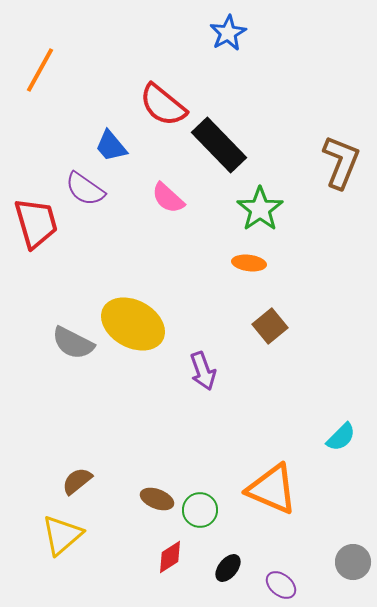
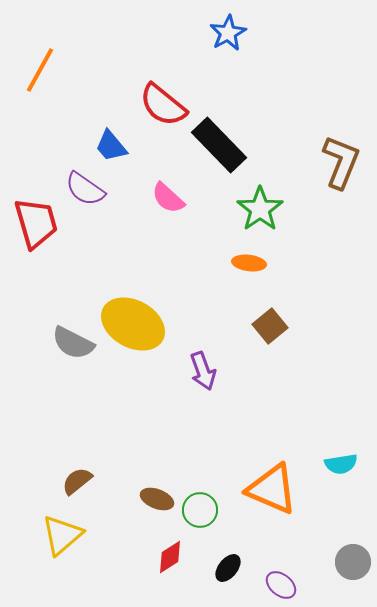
cyan semicircle: moved 27 px down; rotated 36 degrees clockwise
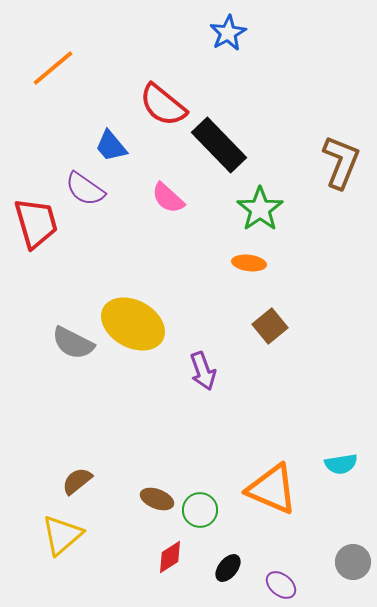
orange line: moved 13 px right, 2 px up; rotated 21 degrees clockwise
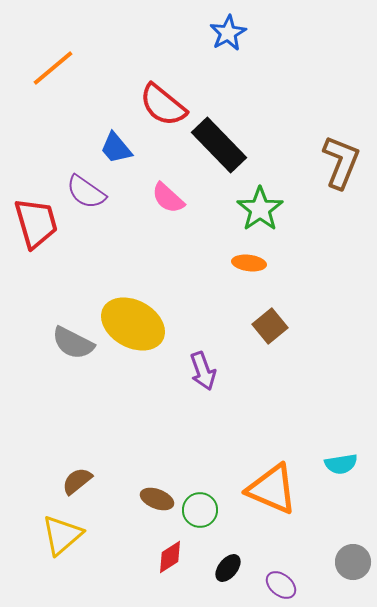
blue trapezoid: moved 5 px right, 2 px down
purple semicircle: moved 1 px right, 3 px down
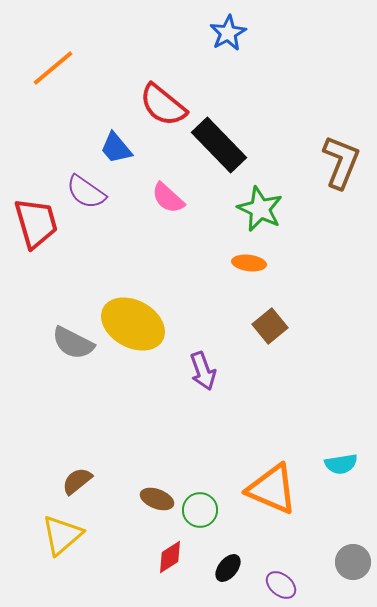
green star: rotated 12 degrees counterclockwise
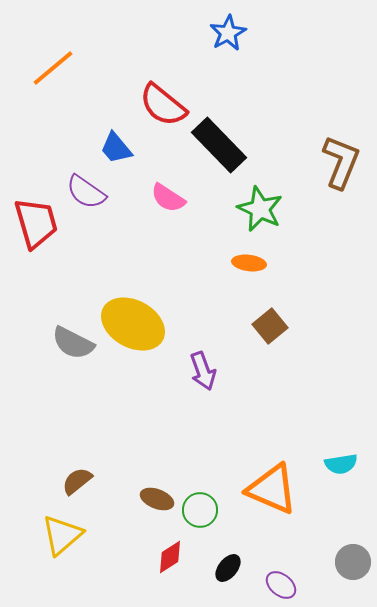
pink semicircle: rotated 9 degrees counterclockwise
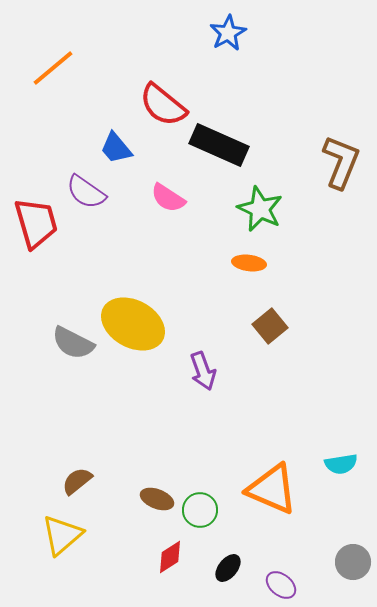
black rectangle: rotated 22 degrees counterclockwise
